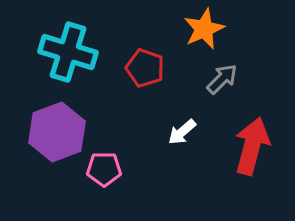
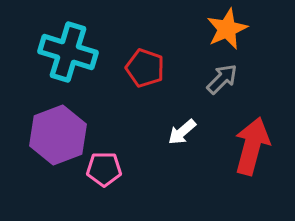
orange star: moved 23 px right
purple hexagon: moved 1 px right, 3 px down
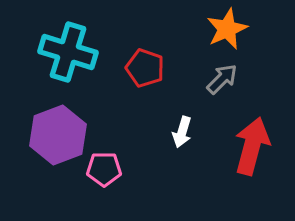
white arrow: rotated 32 degrees counterclockwise
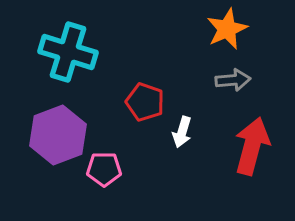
red pentagon: moved 34 px down
gray arrow: moved 11 px right, 1 px down; rotated 40 degrees clockwise
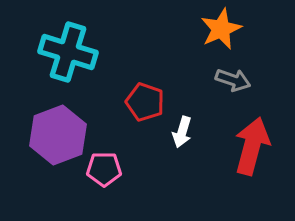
orange star: moved 6 px left
gray arrow: rotated 24 degrees clockwise
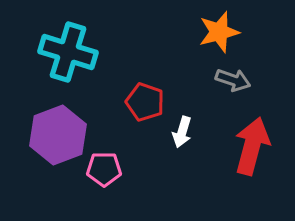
orange star: moved 2 px left, 3 px down; rotated 9 degrees clockwise
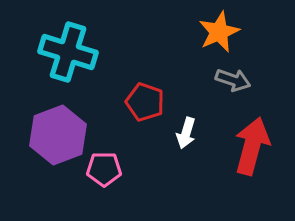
orange star: rotated 9 degrees counterclockwise
white arrow: moved 4 px right, 1 px down
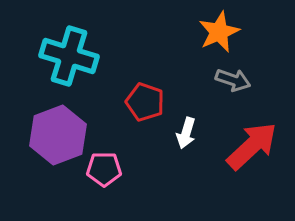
cyan cross: moved 1 px right, 4 px down
red arrow: rotated 32 degrees clockwise
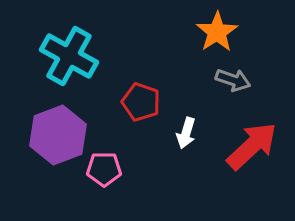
orange star: moved 2 px left; rotated 9 degrees counterclockwise
cyan cross: rotated 12 degrees clockwise
red pentagon: moved 4 px left
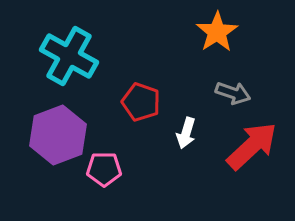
gray arrow: moved 13 px down
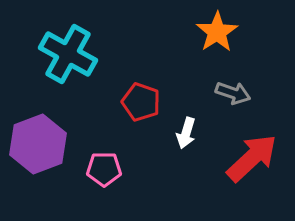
cyan cross: moved 1 px left, 2 px up
purple hexagon: moved 20 px left, 9 px down
red arrow: moved 12 px down
